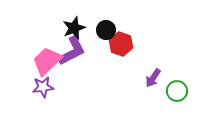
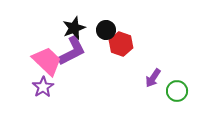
pink trapezoid: rotated 88 degrees clockwise
purple star: rotated 25 degrees counterclockwise
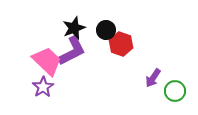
green circle: moved 2 px left
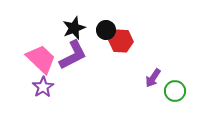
red hexagon: moved 3 px up; rotated 15 degrees counterclockwise
purple L-shape: moved 1 px right, 4 px down
pink trapezoid: moved 6 px left, 2 px up
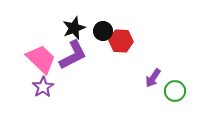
black circle: moved 3 px left, 1 px down
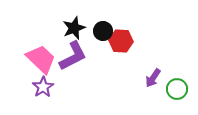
purple L-shape: moved 1 px down
green circle: moved 2 px right, 2 px up
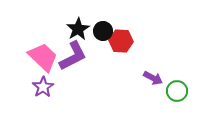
black star: moved 4 px right, 1 px down; rotated 10 degrees counterclockwise
pink trapezoid: moved 2 px right, 2 px up
purple arrow: rotated 96 degrees counterclockwise
green circle: moved 2 px down
